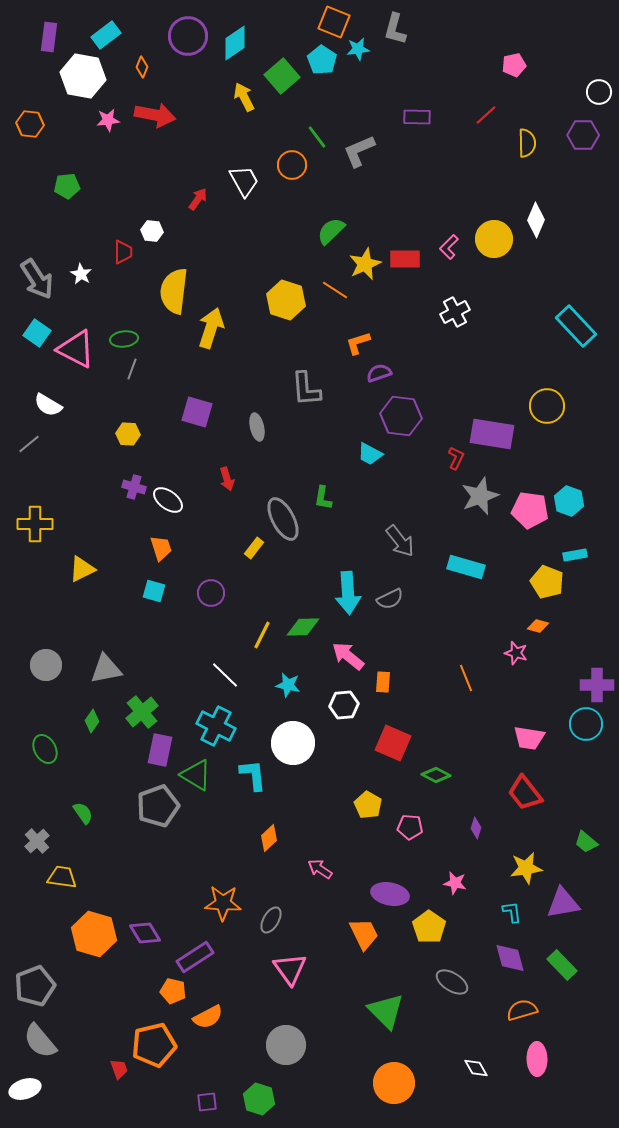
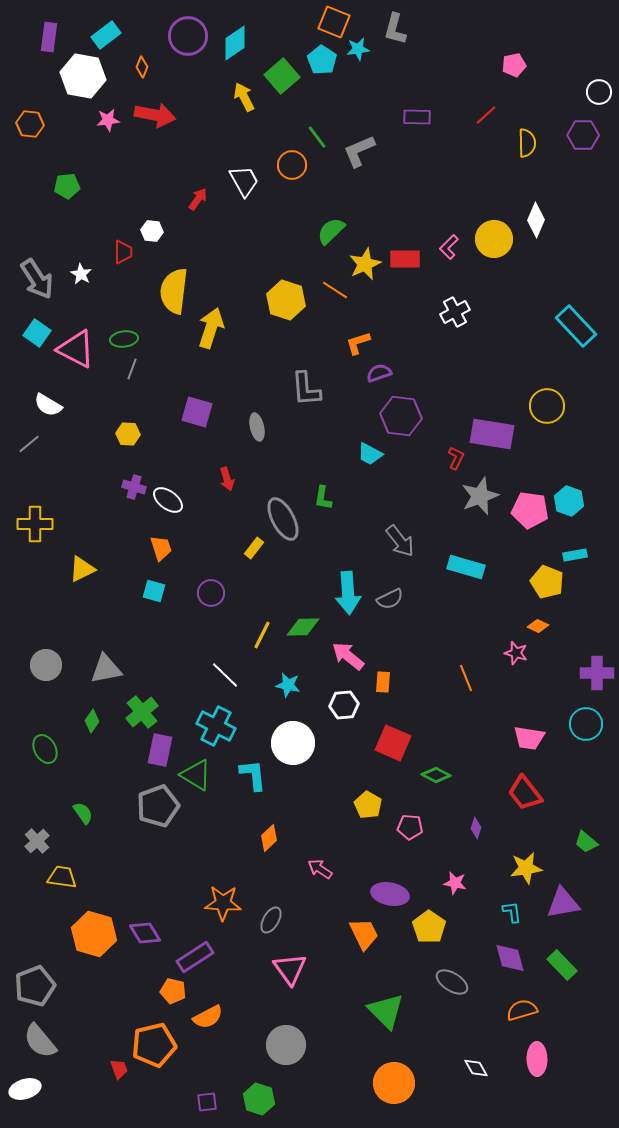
orange diamond at (538, 626): rotated 10 degrees clockwise
purple cross at (597, 685): moved 12 px up
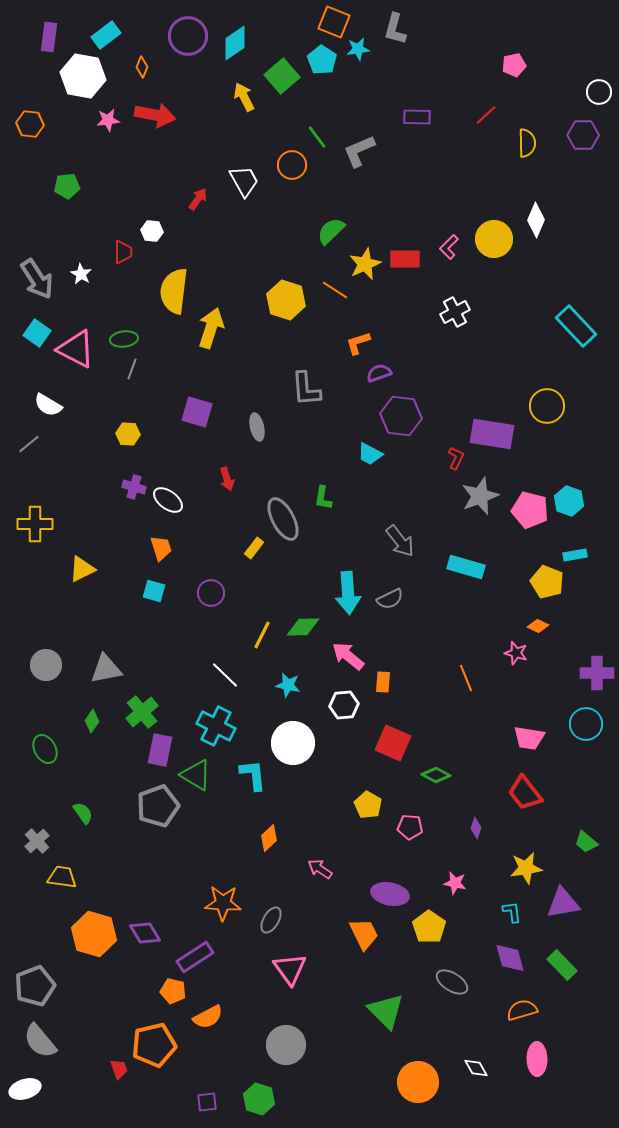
pink pentagon at (530, 510): rotated 6 degrees clockwise
orange circle at (394, 1083): moved 24 px right, 1 px up
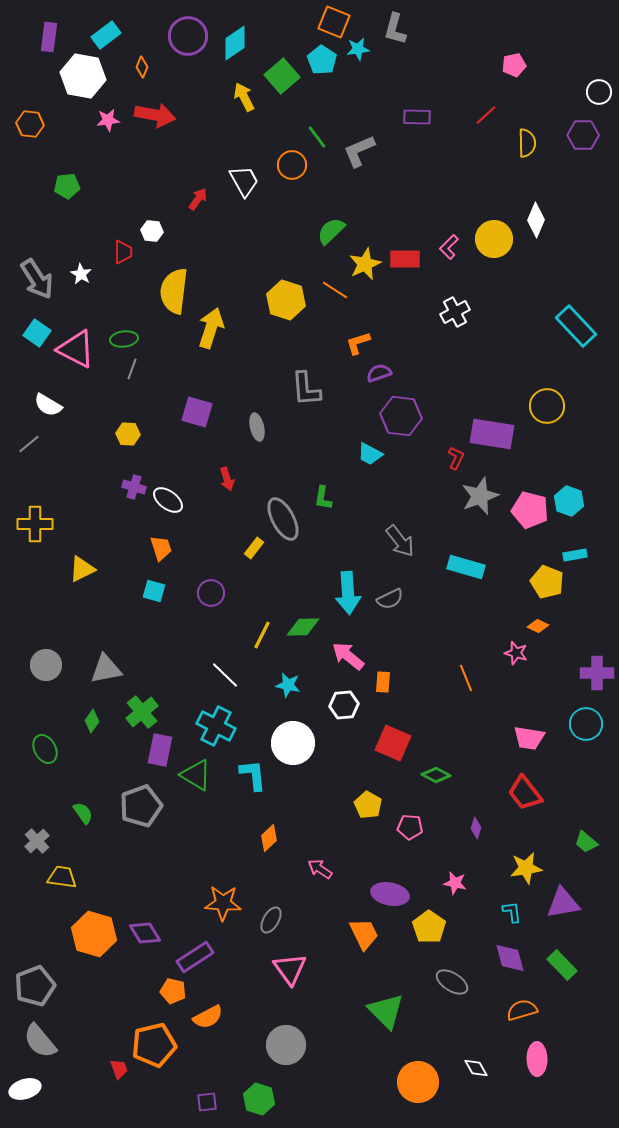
gray pentagon at (158, 806): moved 17 px left
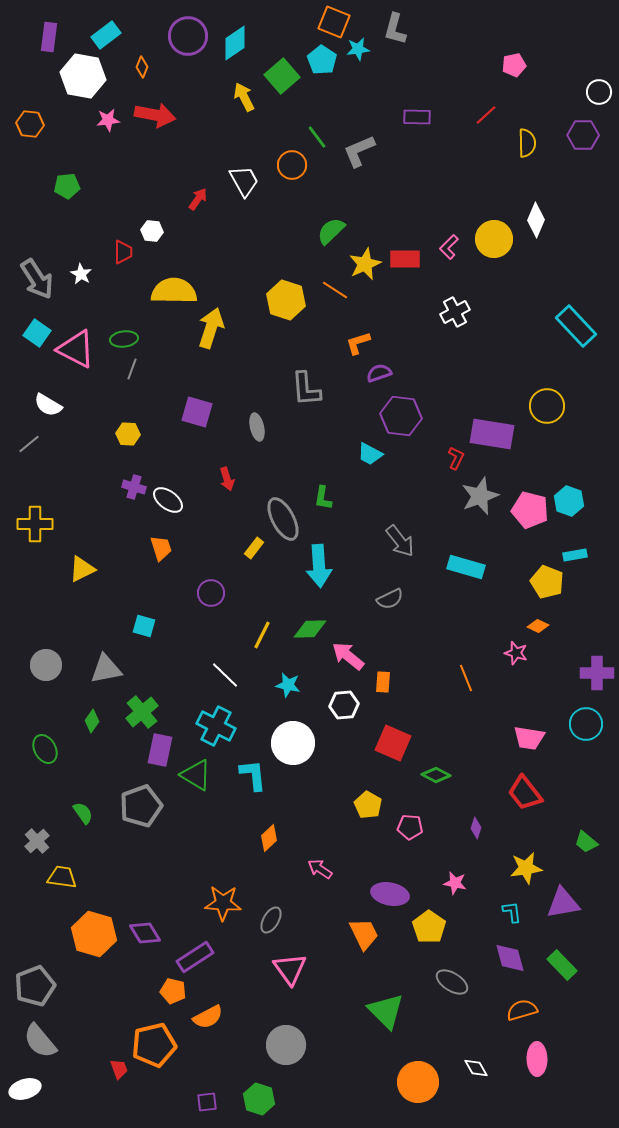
yellow semicircle at (174, 291): rotated 84 degrees clockwise
cyan square at (154, 591): moved 10 px left, 35 px down
cyan arrow at (348, 593): moved 29 px left, 27 px up
green diamond at (303, 627): moved 7 px right, 2 px down
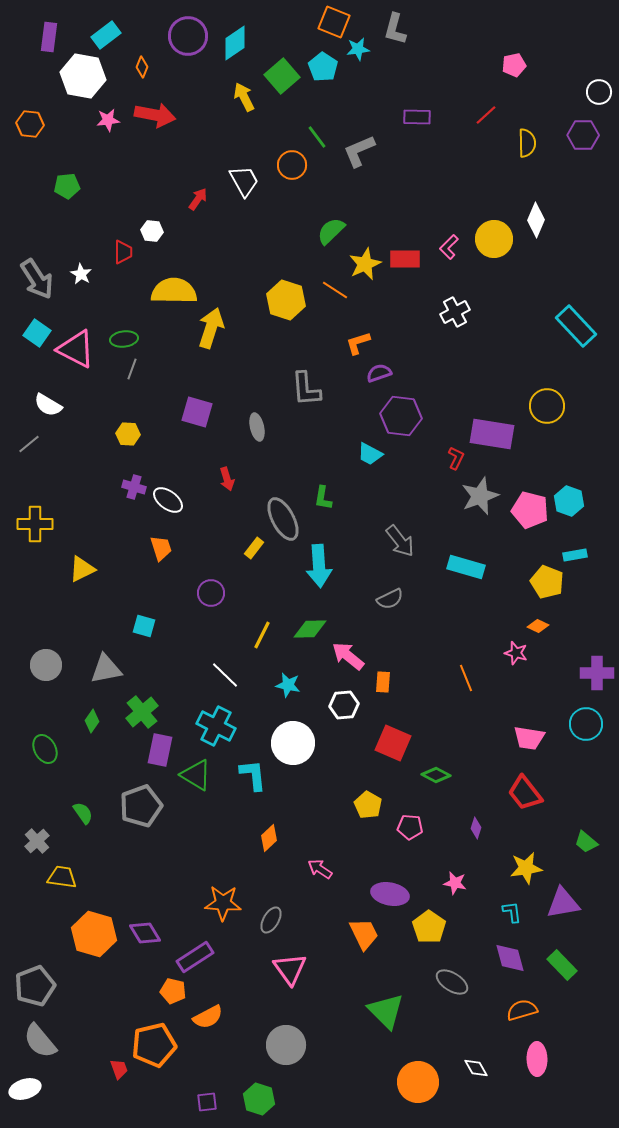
cyan pentagon at (322, 60): moved 1 px right, 7 px down
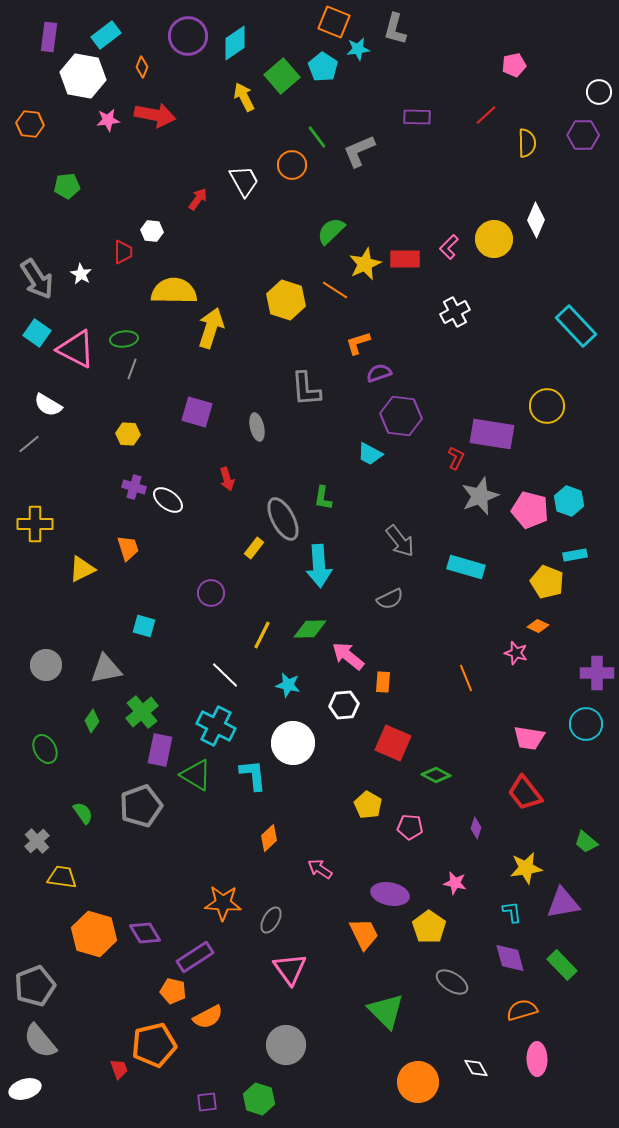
orange trapezoid at (161, 548): moved 33 px left
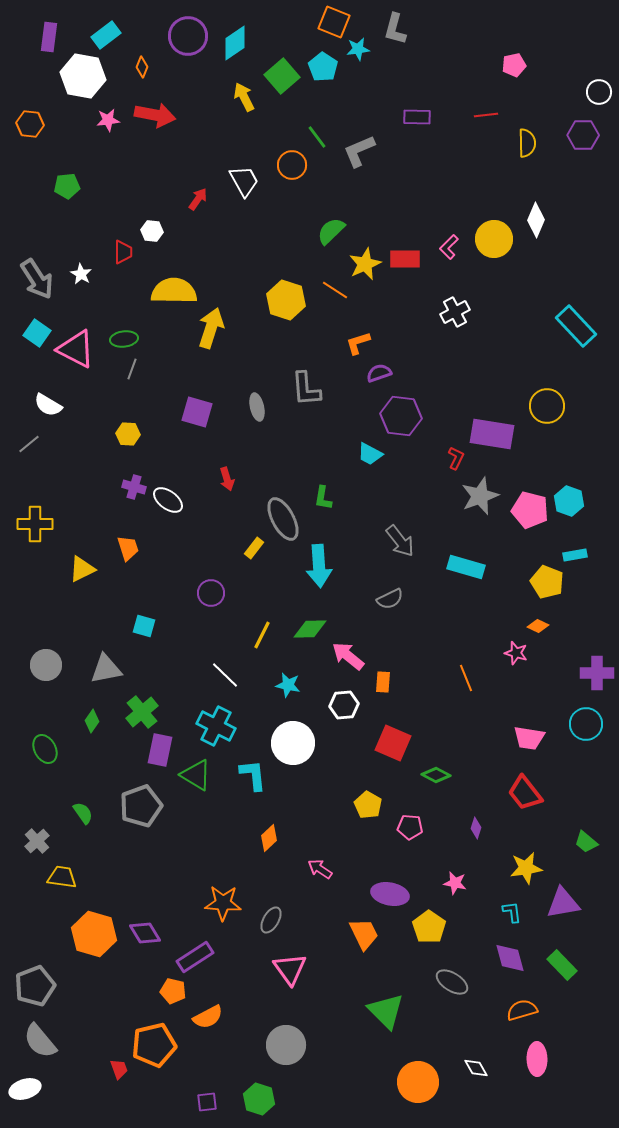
red line at (486, 115): rotated 35 degrees clockwise
gray ellipse at (257, 427): moved 20 px up
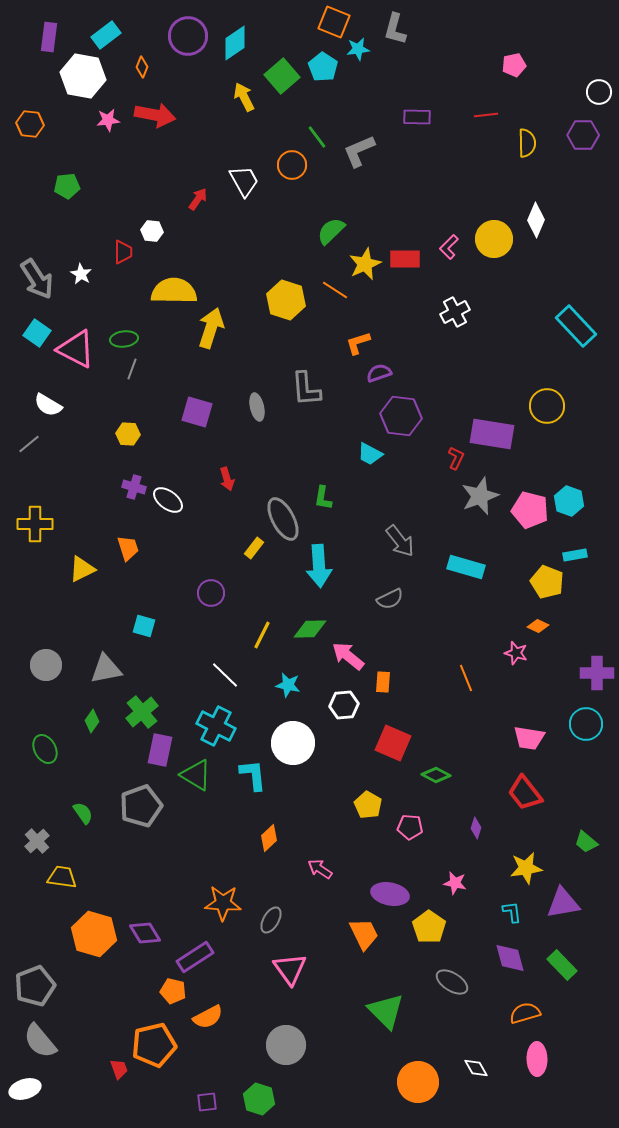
orange semicircle at (522, 1010): moved 3 px right, 3 px down
